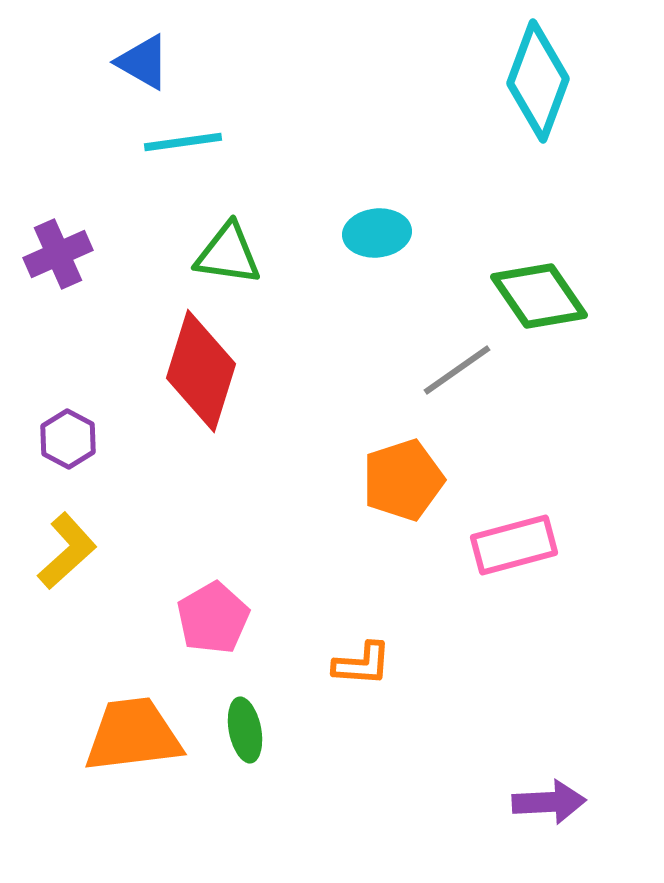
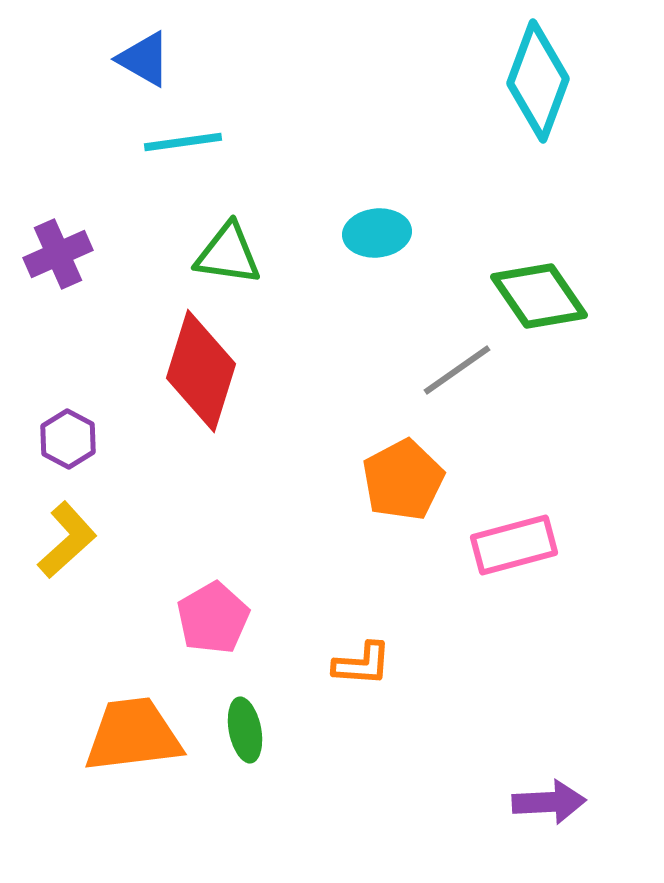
blue triangle: moved 1 px right, 3 px up
orange pentagon: rotated 10 degrees counterclockwise
yellow L-shape: moved 11 px up
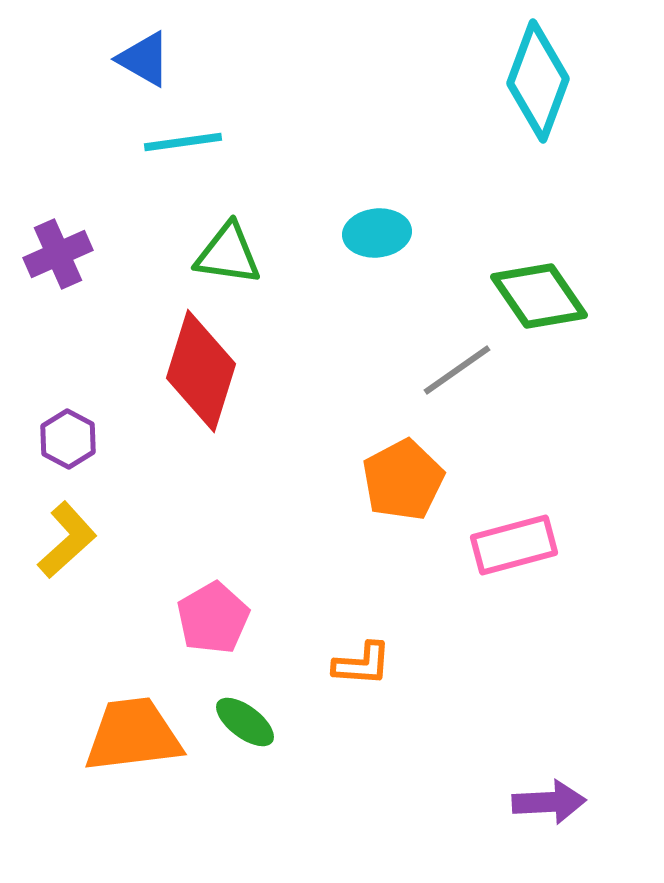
green ellipse: moved 8 px up; rotated 42 degrees counterclockwise
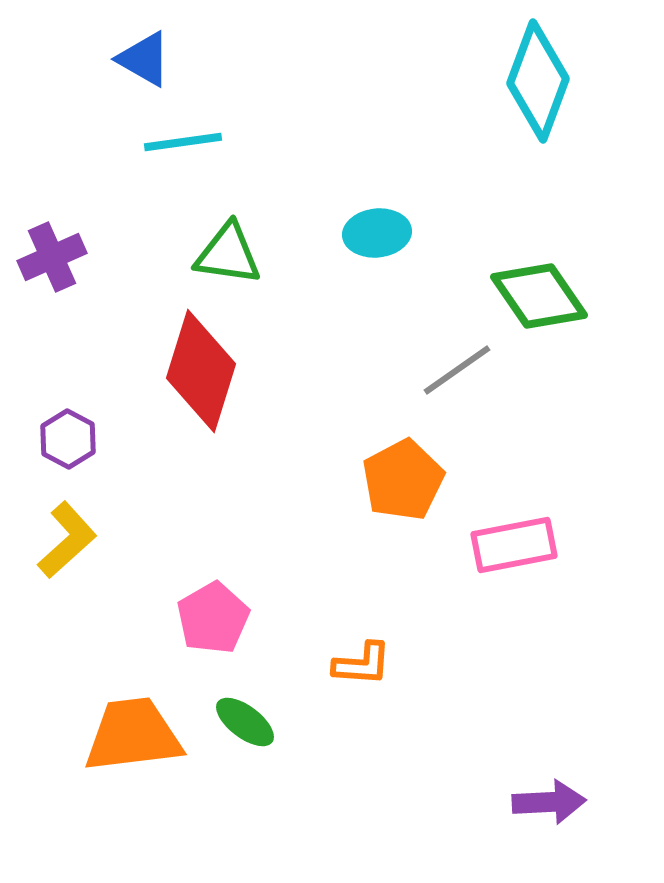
purple cross: moved 6 px left, 3 px down
pink rectangle: rotated 4 degrees clockwise
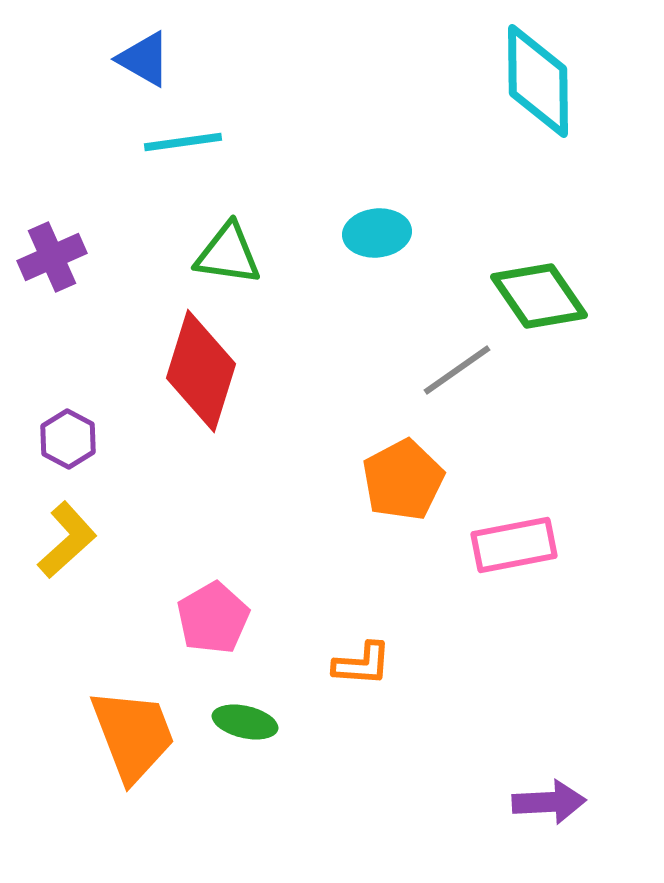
cyan diamond: rotated 21 degrees counterclockwise
green ellipse: rotated 24 degrees counterclockwise
orange trapezoid: rotated 76 degrees clockwise
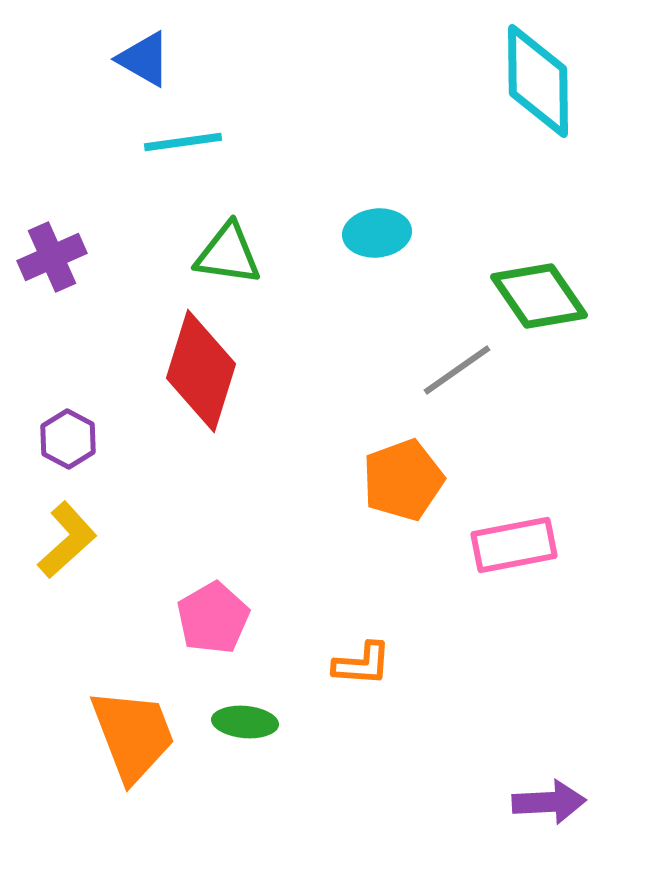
orange pentagon: rotated 8 degrees clockwise
green ellipse: rotated 8 degrees counterclockwise
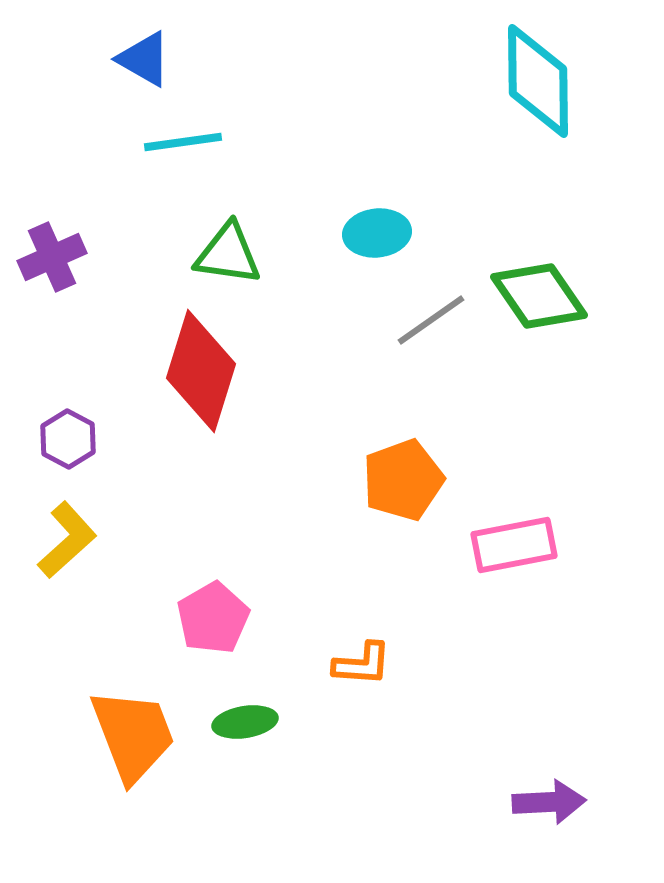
gray line: moved 26 px left, 50 px up
green ellipse: rotated 14 degrees counterclockwise
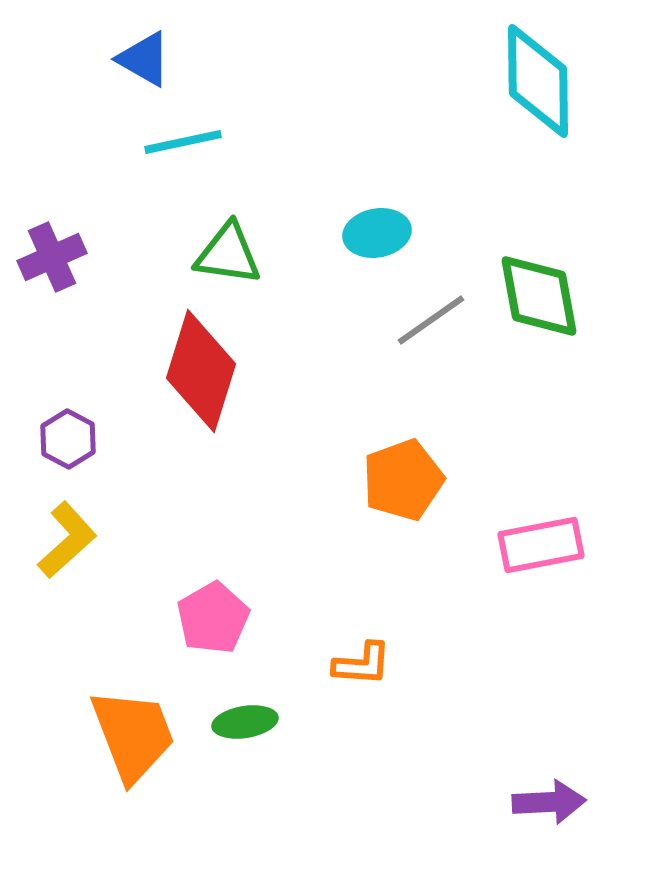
cyan line: rotated 4 degrees counterclockwise
cyan ellipse: rotated 4 degrees counterclockwise
green diamond: rotated 24 degrees clockwise
pink rectangle: moved 27 px right
